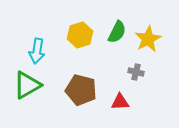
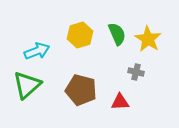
green semicircle: moved 2 px down; rotated 50 degrees counterclockwise
yellow star: rotated 12 degrees counterclockwise
cyan arrow: rotated 120 degrees counterclockwise
green triangle: rotated 12 degrees counterclockwise
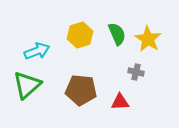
brown pentagon: rotated 8 degrees counterclockwise
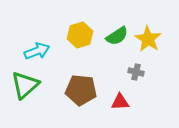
green semicircle: moved 2 px down; rotated 80 degrees clockwise
green triangle: moved 2 px left
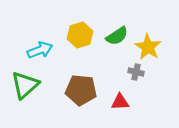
yellow star: moved 8 px down
cyan arrow: moved 3 px right, 1 px up
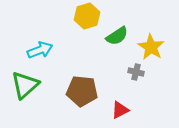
yellow hexagon: moved 7 px right, 19 px up
yellow star: moved 3 px right
brown pentagon: moved 1 px right, 1 px down
red triangle: moved 8 px down; rotated 24 degrees counterclockwise
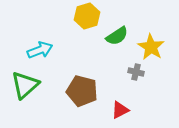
brown pentagon: rotated 8 degrees clockwise
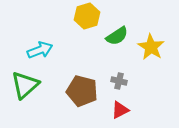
gray cross: moved 17 px left, 9 px down
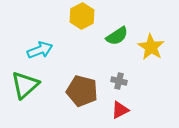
yellow hexagon: moved 5 px left; rotated 10 degrees counterclockwise
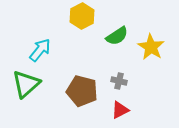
cyan arrow: rotated 30 degrees counterclockwise
green triangle: moved 1 px right, 1 px up
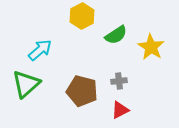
green semicircle: moved 1 px left, 1 px up
cyan arrow: rotated 10 degrees clockwise
gray cross: rotated 21 degrees counterclockwise
